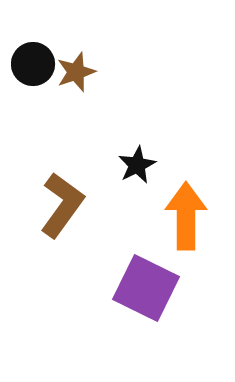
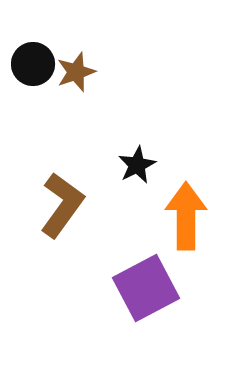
purple square: rotated 36 degrees clockwise
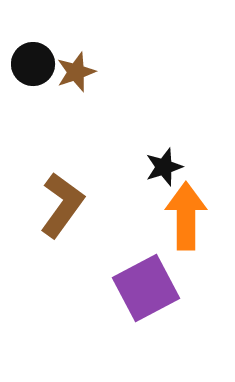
black star: moved 27 px right, 2 px down; rotated 9 degrees clockwise
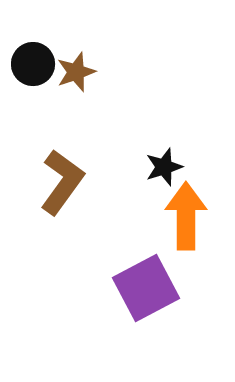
brown L-shape: moved 23 px up
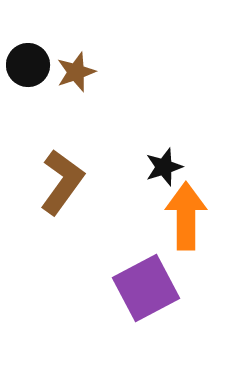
black circle: moved 5 px left, 1 px down
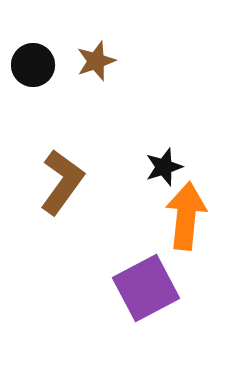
black circle: moved 5 px right
brown star: moved 20 px right, 11 px up
orange arrow: rotated 6 degrees clockwise
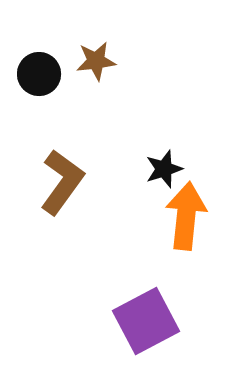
brown star: rotated 12 degrees clockwise
black circle: moved 6 px right, 9 px down
black star: moved 2 px down
purple square: moved 33 px down
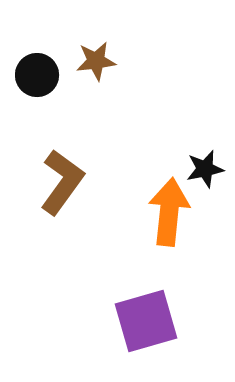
black circle: moved 2 px left, 1 px down
black star: moved 41 px right; rotated 6 degrees clockwise
orange arrow: moved 17 px left, 4 px up
purple square: rotated 12 degrees clockwise
